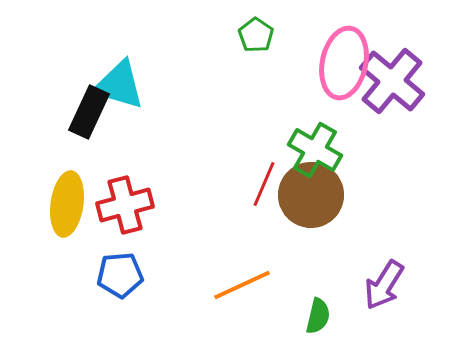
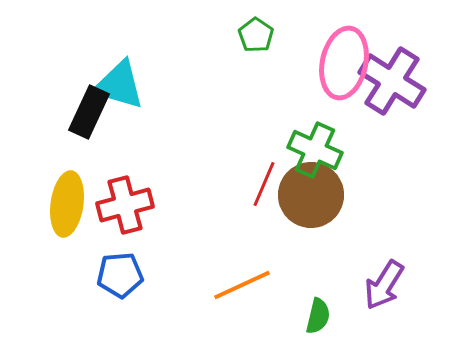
purple cross: rotated 8 degrees counterclockwise
green cross: rotated 6 degrees counterclockwise
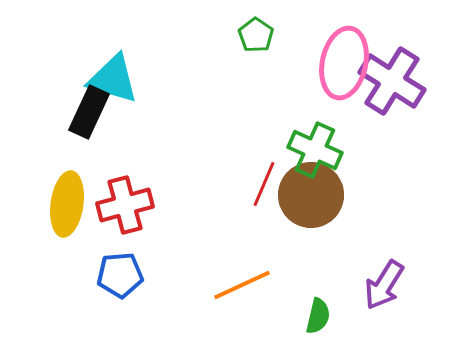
cyan triangle: moved 6 px left, 6 px up
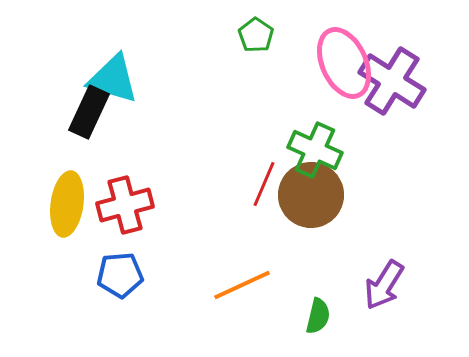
pink ellipse: rotated 36 degrees counterclockwise
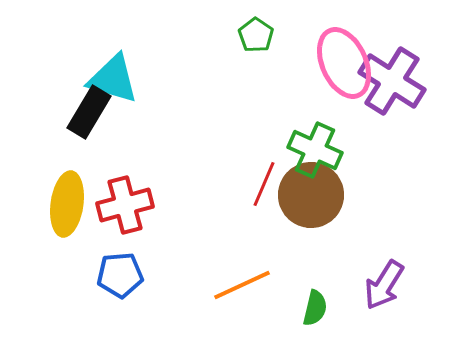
black rectangle: rotated 6 degrees clockwise
green semicircle: moved 3 px left, 8 px up
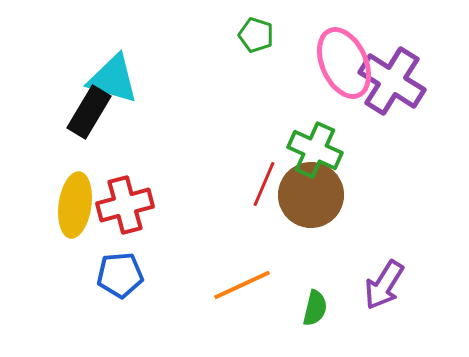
green pentagon: rotated 16 degrees counterclockwise
yellow ellipse: moved 8 px right, 1 px down
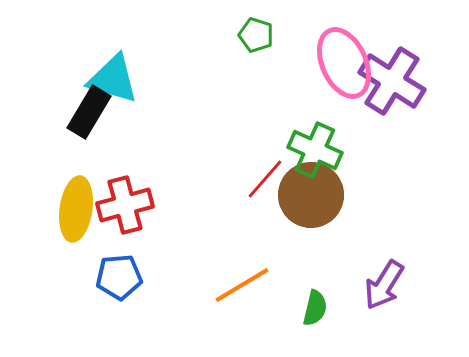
red line: moved 1 px right, 5 px up; rotated 18 degrees clockwise
yellow ellipse: moved 1 px right, 4 px down
blue pentagon: moved 1 px left, 2 px down
orange line: rotated 6 degrees counterclockwise
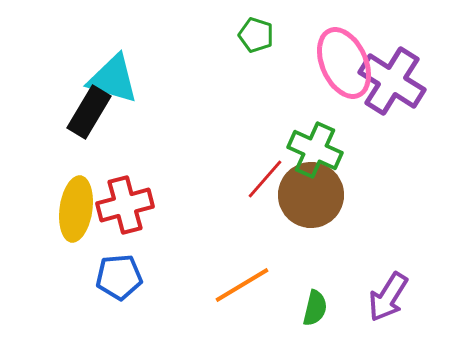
purple arrow: moved 4 px right, 12 px down
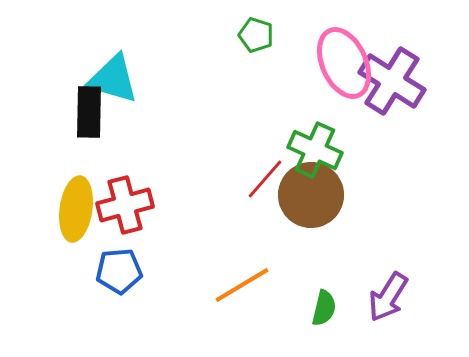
black rectangle: rotated 30 degrees counterclockwise
blue pentagon: moved 6 px up
green semicircle: moved 9 px right
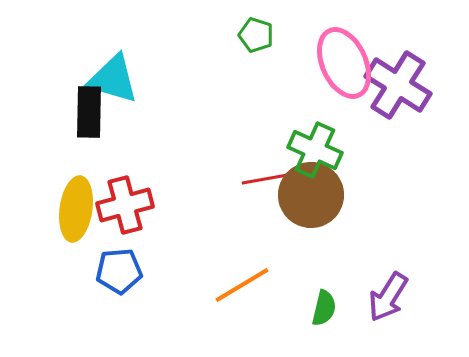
purple cross: moved 6 px right, 4 px down
red line: rotated 39 degrees clockwise
